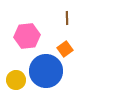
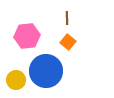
orange square: moved 3 px right, 7 px up; rotated 14 degrees counterclockwise
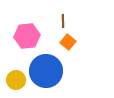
brown line: moved 4 px left, 3 px down
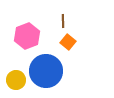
pink hexagon: rotated 15 degrees counterclockwise
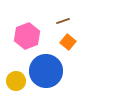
brown line: rotated 72 degrees clockwise
yellow circle: moved 1 px down
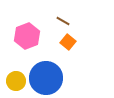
brown line: rotated 48 degrees clockwise
blue circle: moved 7 px down
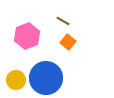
yellow circle: moved 1 px up
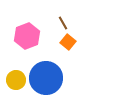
brown line: moved 2 px down; rotated 32 degrees clockwise
